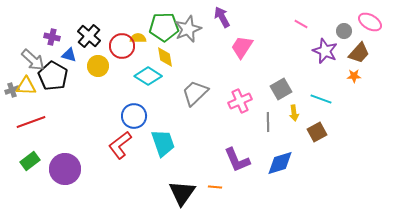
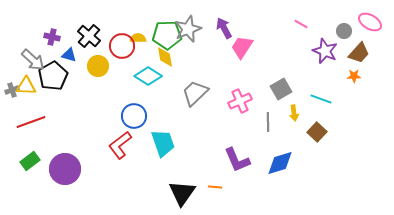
purple arrow: moved 2 px right, 11 px down
green pentagon: moved 3 px right, 8 px down
black pentagon: rotated 12 degrees clockwise
brown square: rotated 18 degrees counterclockwise
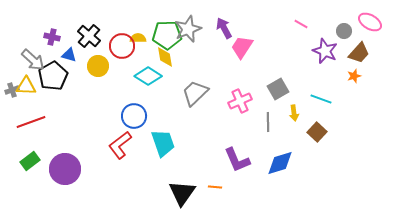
orange star: rotated 16 degrees counterclockwise
gray square: moved 3 px left
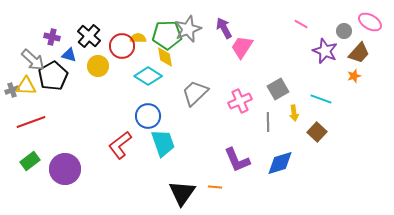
blue circle: moved 14 px right
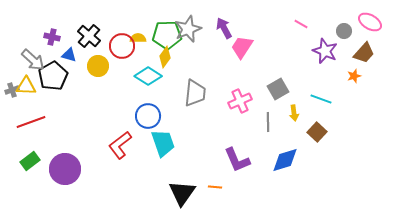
brown trapezoid: moved 5 px right
yellow diamond: rotated 45 degrees clockwise
gray trapezoid: rotated 140 degrees clockwise
blue diamond: moved 5 px right, 3 px up
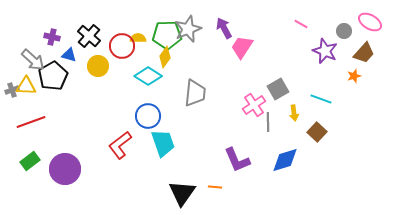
pink cross: moved 14 px right, 4 px down; rotated 10 degrees counterclockwise
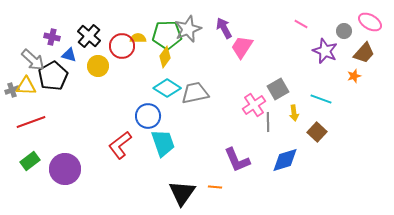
cyan diamond: moved 19 px right, 12 px down
gray trapezoid: rotated 108 degrees counterclockwise
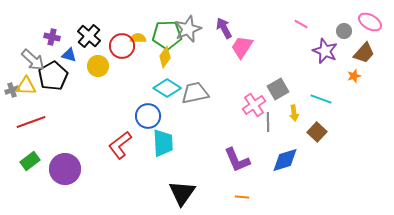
cyan trapezoid: rotated 16 degrees clockwise
orange line: moved 27 px right, 10 px down
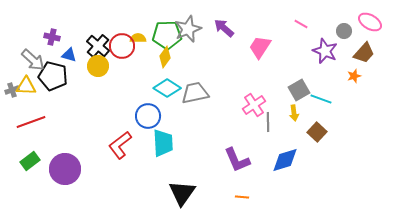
purple arrow: rotated 20 degrees counterclockwise
black cross: moved 9 px right, 10 px down
pink trapezoid: moved 18 px right
black pentagon: rotated 28 degrees counterclockwise
gray square: moved 21 px right, 1 px down
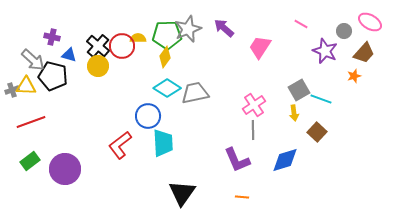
gray line: moved 15 px left, 8 px down
